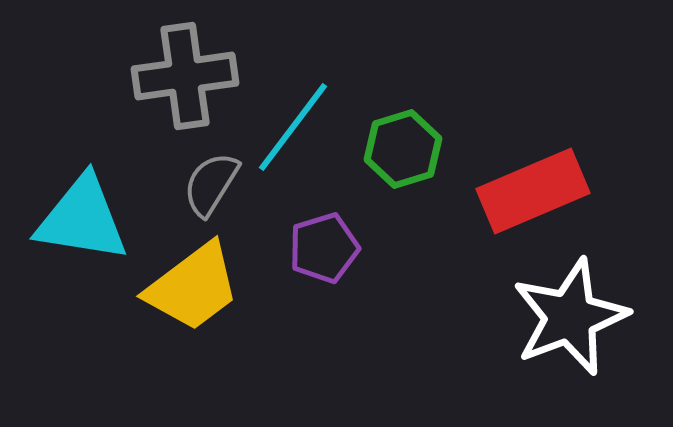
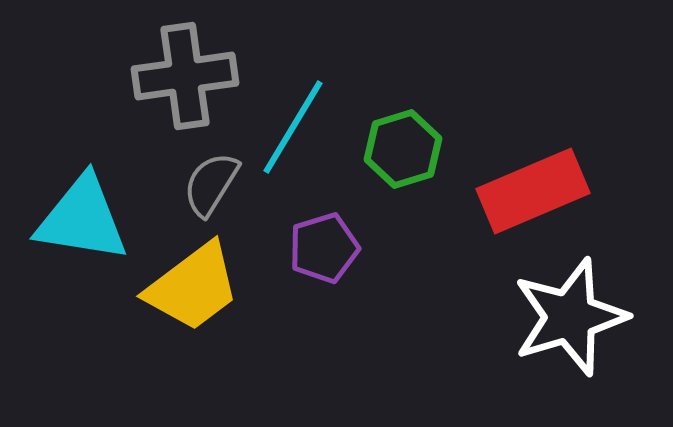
cyan line: rotated 6 degrees counterclockwise
white star: rotated 4 degrees clockwise
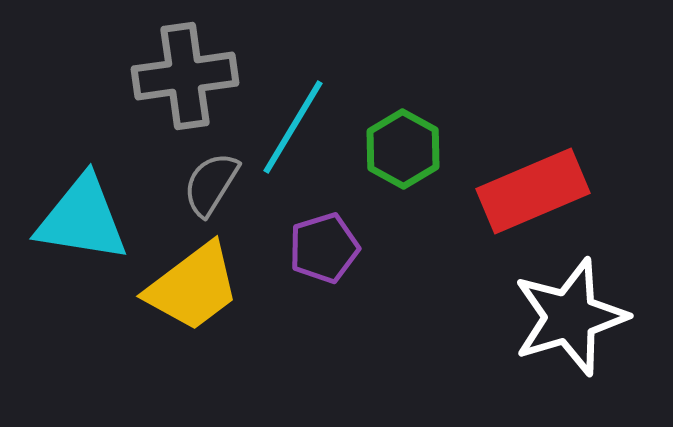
green hexagon: rotated 14 degrees counterclockwise
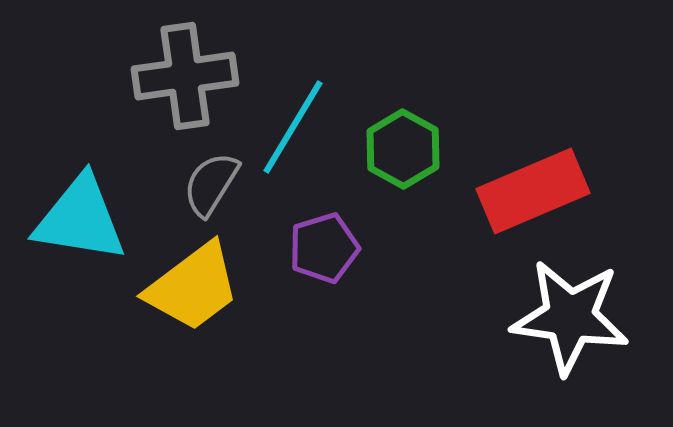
cyan triangle: moved 2 px left
white star: rotated 25 degrees clockwise
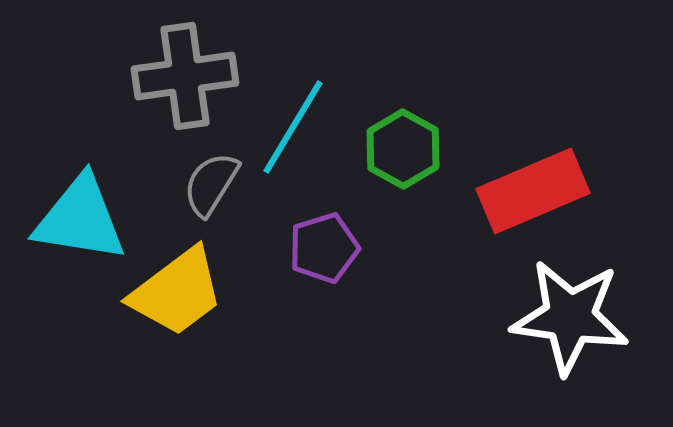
yellow trapezoid: moved 16 px left, 5 px down
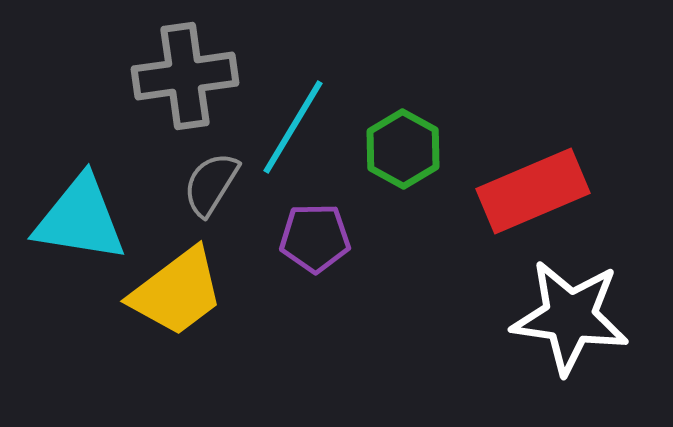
purple pentagon: moved 9 px left, 10 px up; rotated 16 degrees clockwise
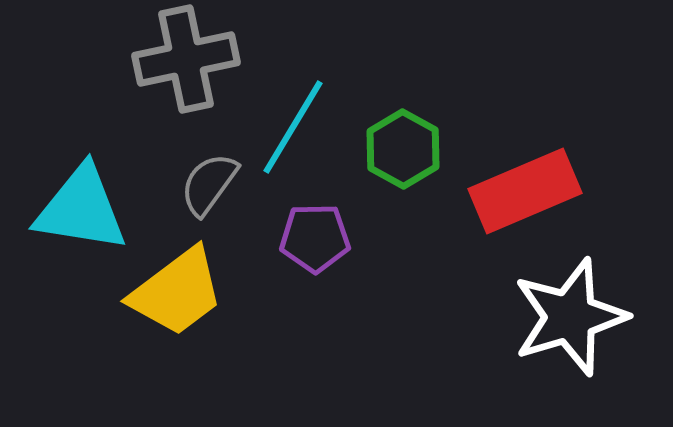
gray cross: moved 1 px right, 17 px up; rotated 4 degrees counterclockwise
gray semicircle: moved 2 px left; rotated 4 degrees clockwise
red rectangle: moved 8 px left
cyan triangle: moved 1 px right, 10 px up
white star: rotated 25 degrees counterclockwise
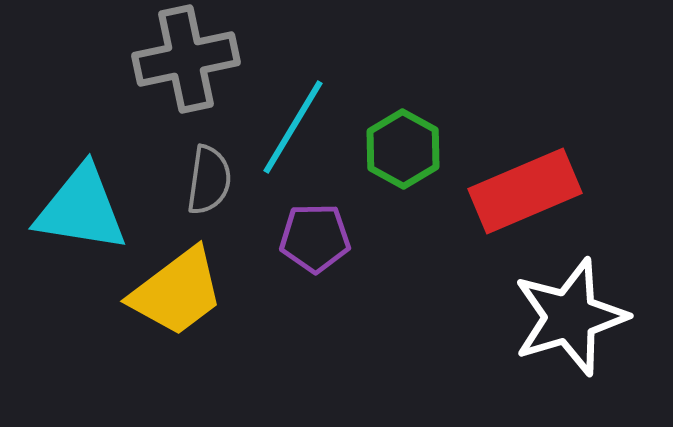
gray semicircle: moved 4 px up; rotated 152 degrees clockwise
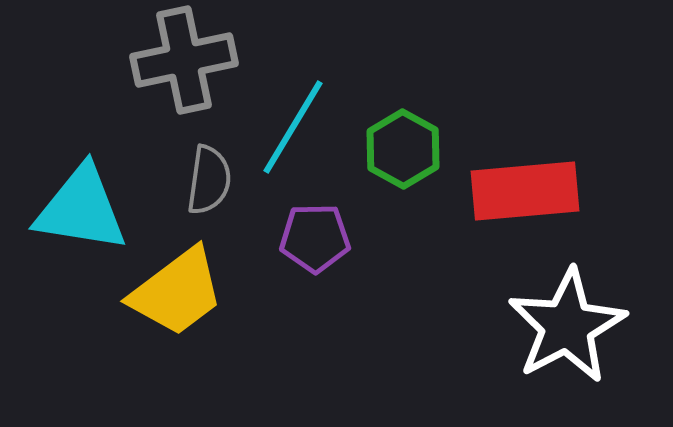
gray cross: moved 2 px left, 1 px down
red rectangle: rotated 18 degrees clockwise
white star: moved 3 px left, 9 px down; rotated 11 degrees counterclockwise
